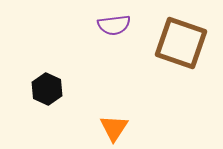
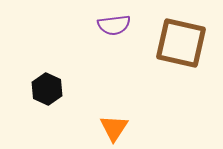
brown square: rotated 6 degrees counterclockwise
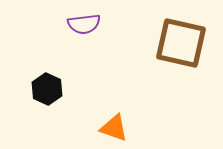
purple semicircle: moved 30 px left, 1 px up
orange triangle: rotated 44 degrees counterclockwise
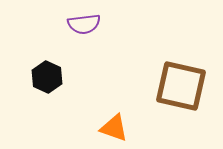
brown square: moved 43 px down
black hexagon: moved 12 px up
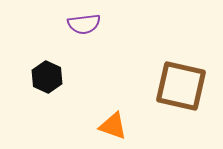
orange triangle: moved 1 px left, 2 px up
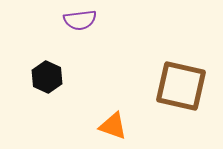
purple semicircle: moved 4 px left, 4 px up
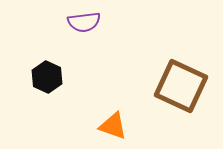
purple semicircle: moved 4 px right, 2 px down
brown square: rotated 12 degrees clockwise
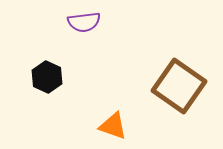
brown square: moved 2 px left; rotated 10 degrees clockwise
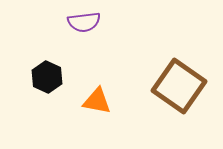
orange triangle: moved 16 px left, 25 px up; rotated 8 degrees counterclockwise
